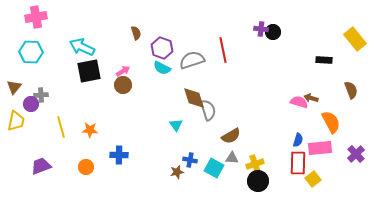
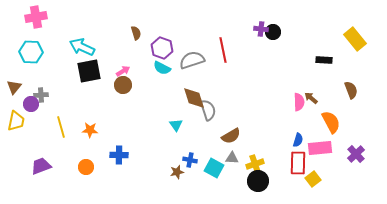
brown arrow at (311, 98): rotated 24 degrees clockwise
pink semicircle at (299, 102): rotated 72 degrees clockwise
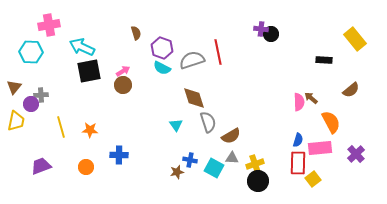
pink cross at (36, 17): moved 13 px right, 8 px down
black circle at (273, 32): moved 2 px left, 2 px down
red line at (223, 50): moved 5 px left, 2 px down
brown semicircle at (351, 90): rotated 72 degrees clockwise
gray semicircle at (208, 110): moved 12 px down
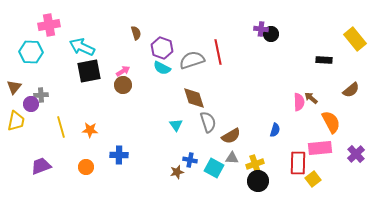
blue semicircle at (298, 140): moved 23 px left, 10 px up
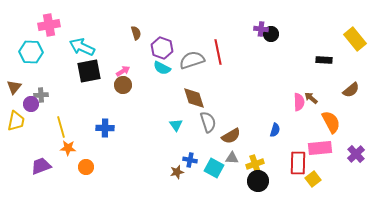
orange star at (90, 130): moved 22 px left, 18 px down
blue cross at (119, 155): moved 14 px left, 27 px up
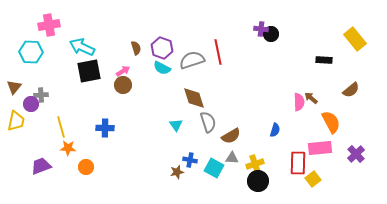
brown semicircle at (136, 33): moved 15 px down
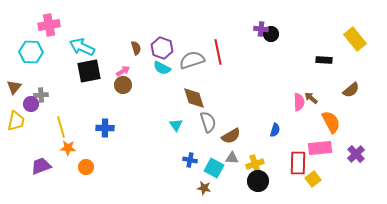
brown star at (177, 172): moved 27 px right, 16 px down; rotated 24 degrees clockwise
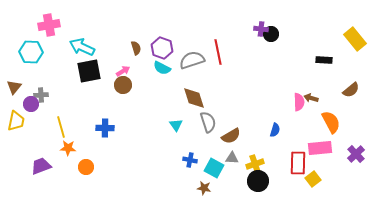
brown arrow at (311, 98): rotated 24 degrees counterclockwise
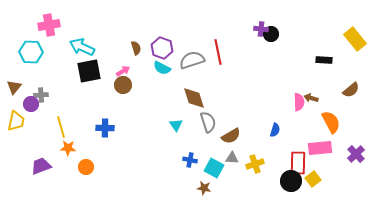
black circle at (258, 181): moved 33 px right
